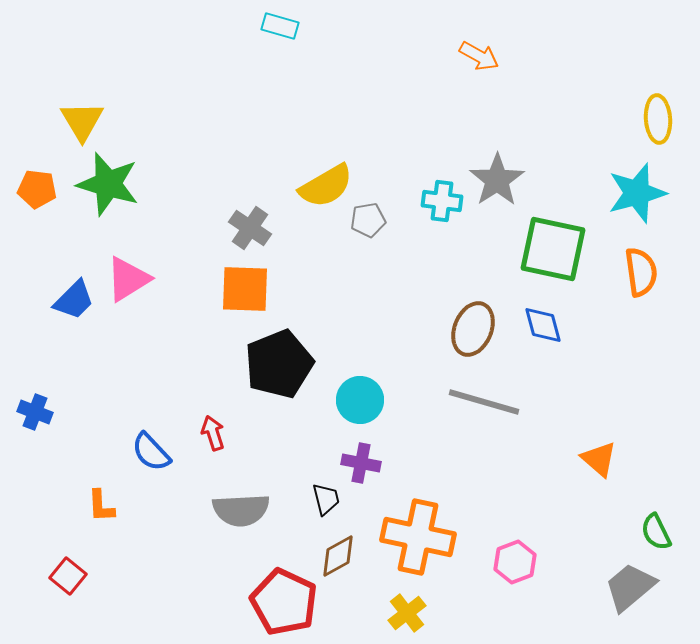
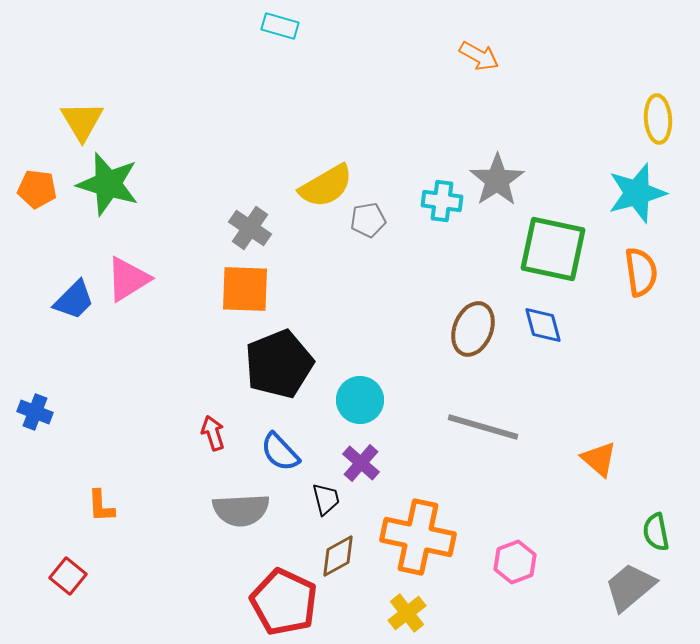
gray line: moved 1 px left, 25 px down
blue semicircle: moved 129 px right
purple cross: rotated 30 degrees clockwise
green semicircle: rotated 15 degrees clockwise
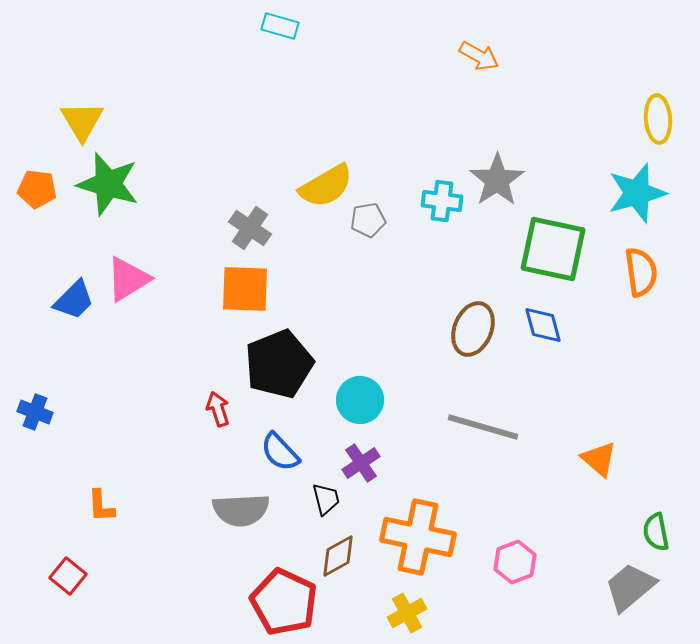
red arrow: moved 5 px right, 24 px up
purple cross: rotated 15 degrees clockwise
yellow cross: rotated 9 degrees clockwise
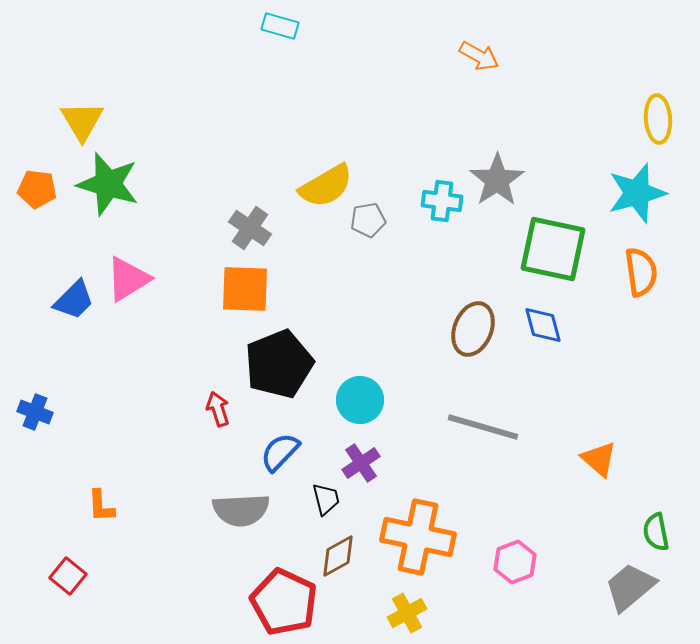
blue semicircle: rotated 87 degrees clockwise
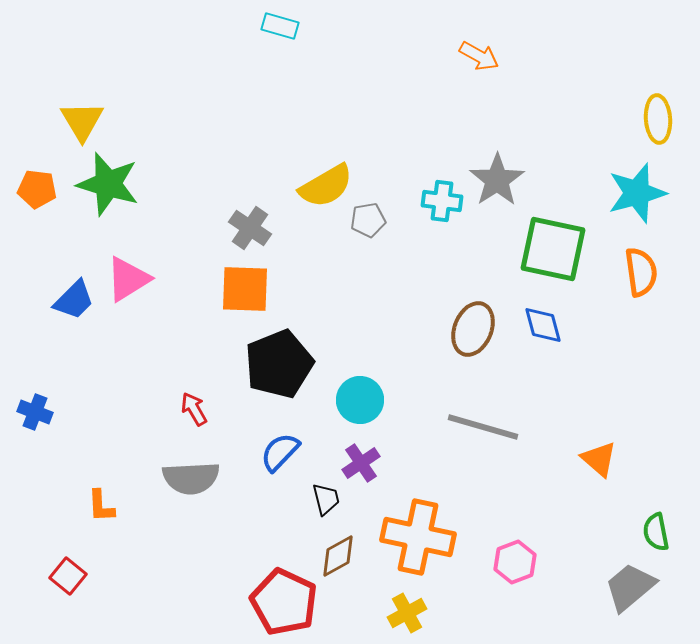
red arrow: moved 24 px left; rotated 12 degrees counterclockwise
gray semicircle: moved 50 px left, 32 px up
